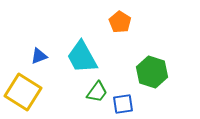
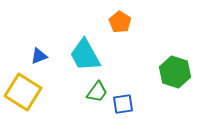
cyan trapezoid: moved 3 px right, 2 px up
green hexagon: moved 23 px right
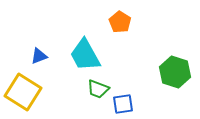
green trapezoid: moved 1 px right, 3 px up; rotated 75 degrees clockwise
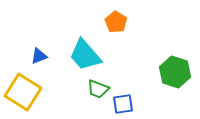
orange pentagon: moved 4 px left
cyan trapezoid: rotated 12 degrees counterclockwise
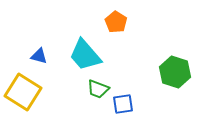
blue triangle: rotated 36 degrees clockwise
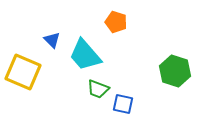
orange pentagon: rotated 15 degrees counterclockwise
blue triangle: moved 13 px right, 16 px up; rotated 30 degrees clockwise
green hexagon: moved 1 px up
yellow square: moved 20 px up; rotated 9 degrees counterclockwise
blue square: rotated 20 degrees clockwise
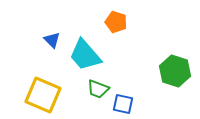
yellow square: moved 20 px right, 23 px down
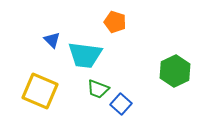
orange pentagon: moved 1 px left
cyan trapezoid: rotated 42 degrees counterclockwise
green hexagon: rotated 16 degrees clockwise
yellow square: moved 3 px left, 4 px up
blue square: moved 2 px left; rotated 30 degrees clockwise
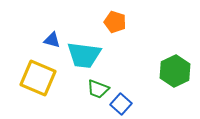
blue triangle: rotated 30 degrees counterclockwise
cyan trapezoid: moved 1 px left
yellow square: moved 2 px left, 13 px up
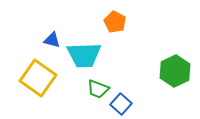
orange pentagon: rotated 10 degrees clockwise
cyan trapezoid: rotated 9 degrees counterclockwise
yellow square: rotated 12 degrees clockwise
